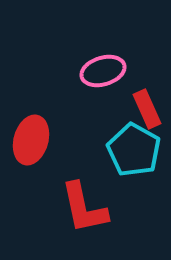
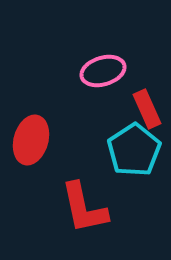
cyan pentagon: rotated 10 degrees clockwise
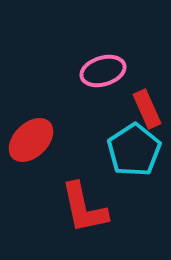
red ellipse: rotated 30 degrees clockwise
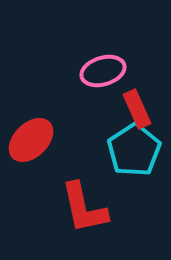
red rectangle: moved 10 px left
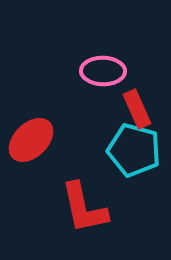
pink ellipse: rotated 18 degrees clockwise
cyan pentagon: rotated 24 degrees counterclockwise
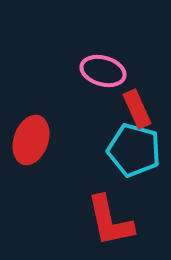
pink ellipse: rotated 15 degrees clockwise
red ellipse: rotated 27 degrees counterclockwise
red L-shape: moved 26 px right, 13 px down
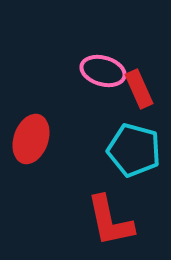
red rectangle: moved 2 px right, 20 px up
red ellipse: moved 1 px up
